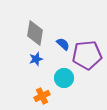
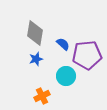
cyan circle: moved 2 px right, 2 px up
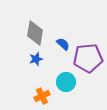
purple pentagon: moved 1 px right, 3 px down
cyan circle: moved 6 px down
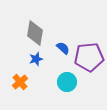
blue semicircle: moved 4 px down
purple pentagon: moved 1 px right, 1 px up
cyan circle: moved 1 px right
orange cross: moved 22 px left, 14 px up; rotated 14 degrees counterclockwise
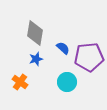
orange cross: rotated 14 degrees counterclockwise
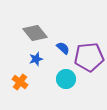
gray diamond: rotated 50 degrees counterclockwise
cyan circle: moved 1 px left, 3 px up
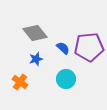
purple pentagon: moved 10 px up
